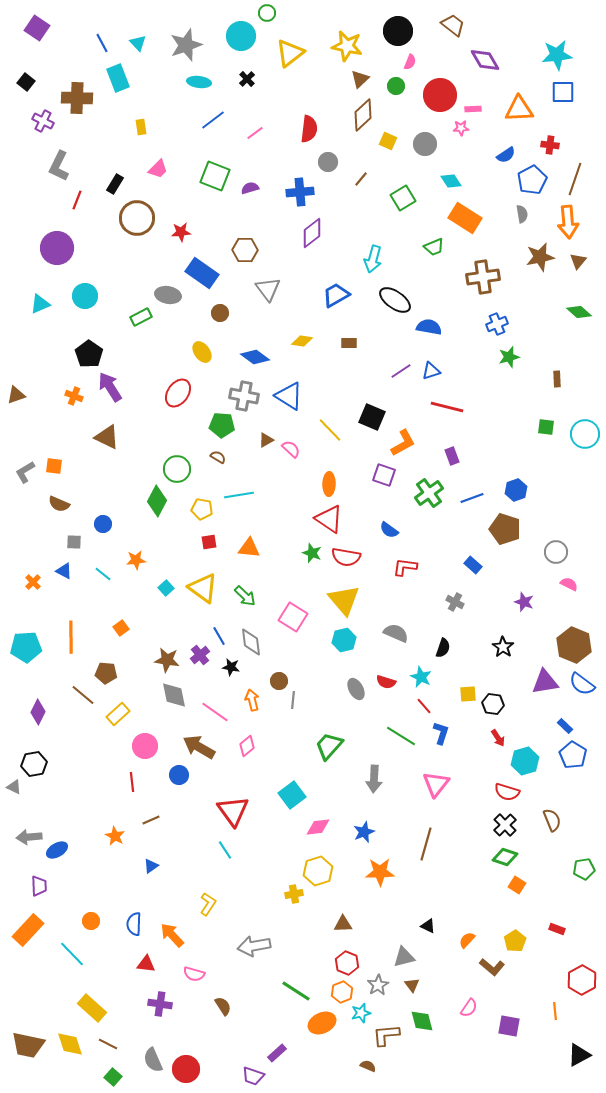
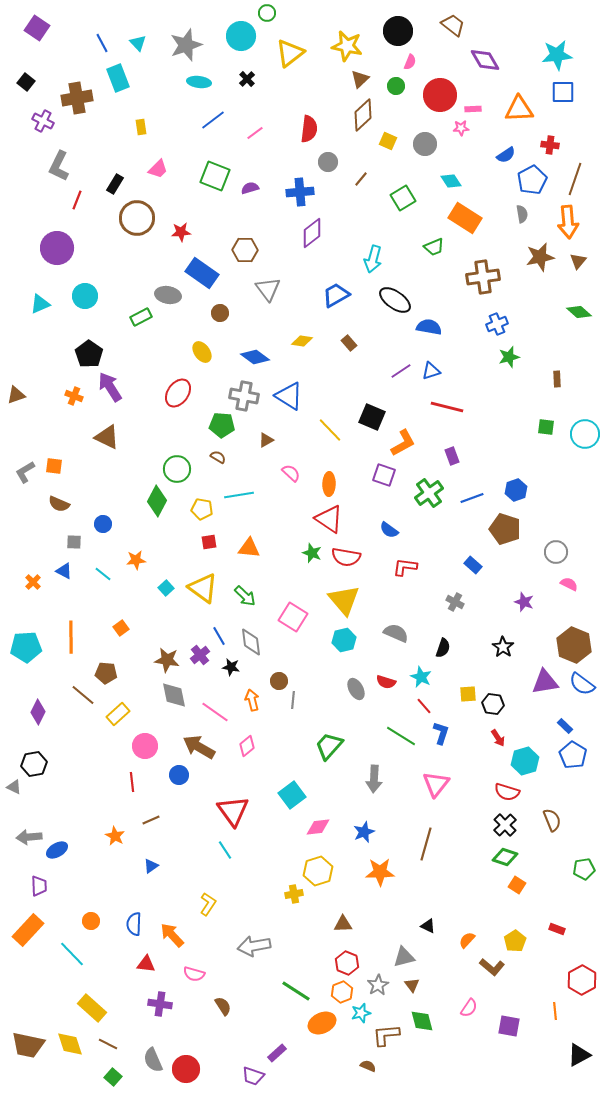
brown cross at (77, 98): rotated 12 degrees counterclockwise
brown rectangle at (349, 343): rotated 49 degrees clockwise
pink semicircle at (291, 449): moved 24 px down
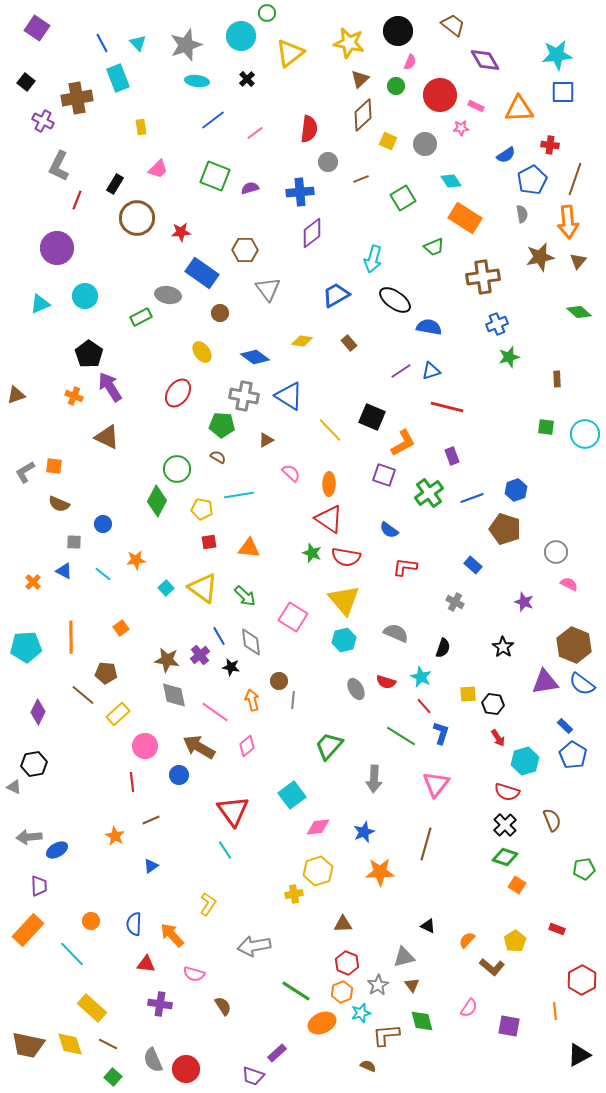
yellow star at (347, 46): moved 2 px right, 3 px up
cyan ellipse at (199, 82): moved 2 px left, 1 px up
pink rectangle at (473, 109): moved 3 px right, 3 px up; rotated 28 degrees clockwise
brown line at (361, 179): rotated 28 degrees clockwise
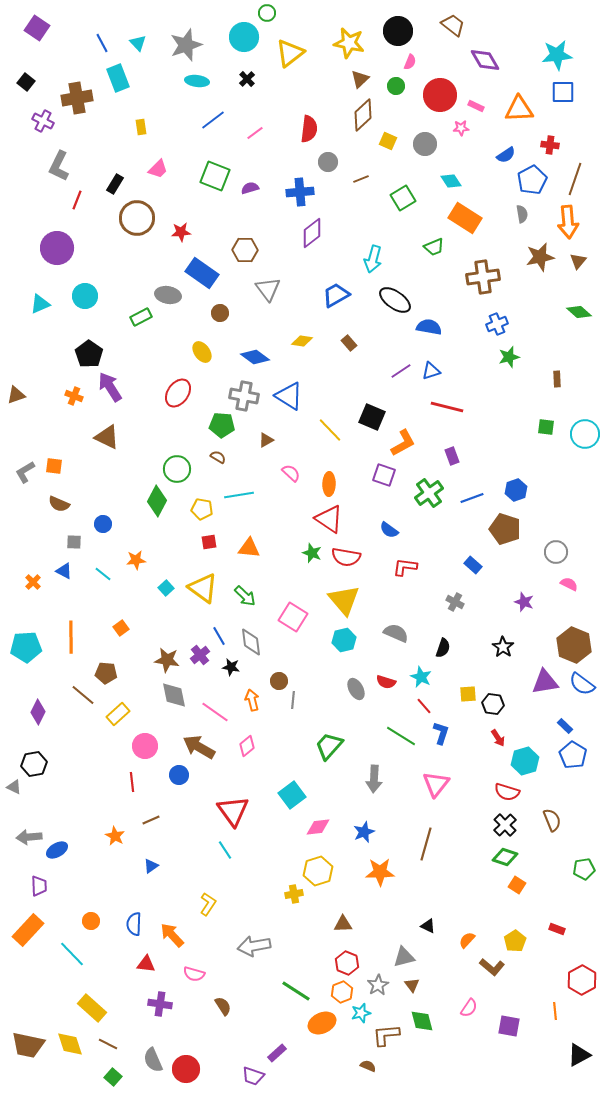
cyan circle at (241, 36): moved 3 px right, 1 px down
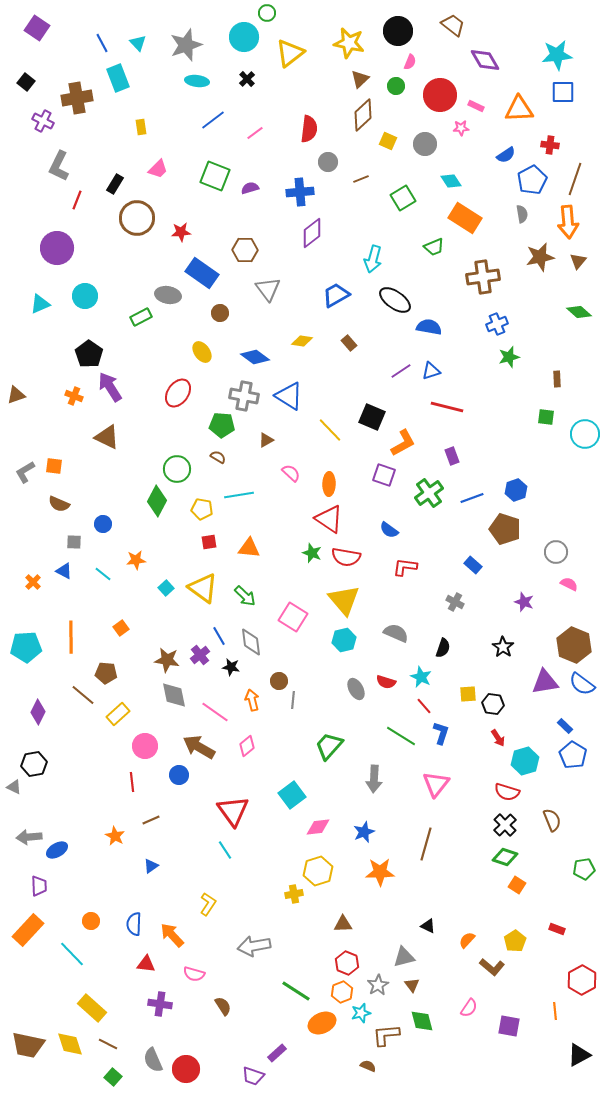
green square at (546, 427): moved 10 px up
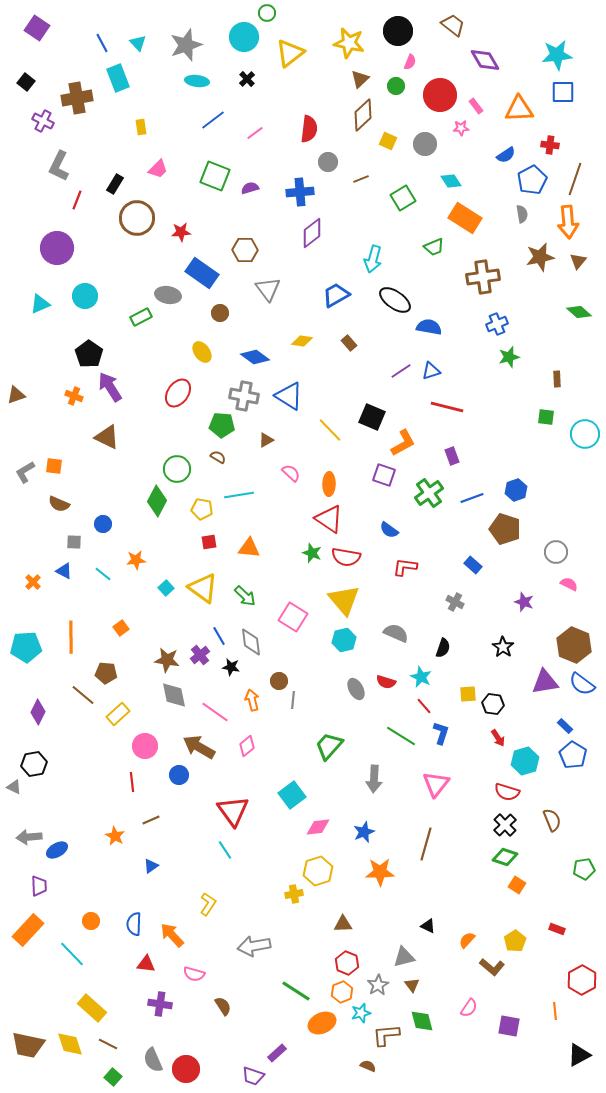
pink rectangle at (476, 106): rotated 28 degrees clockwise
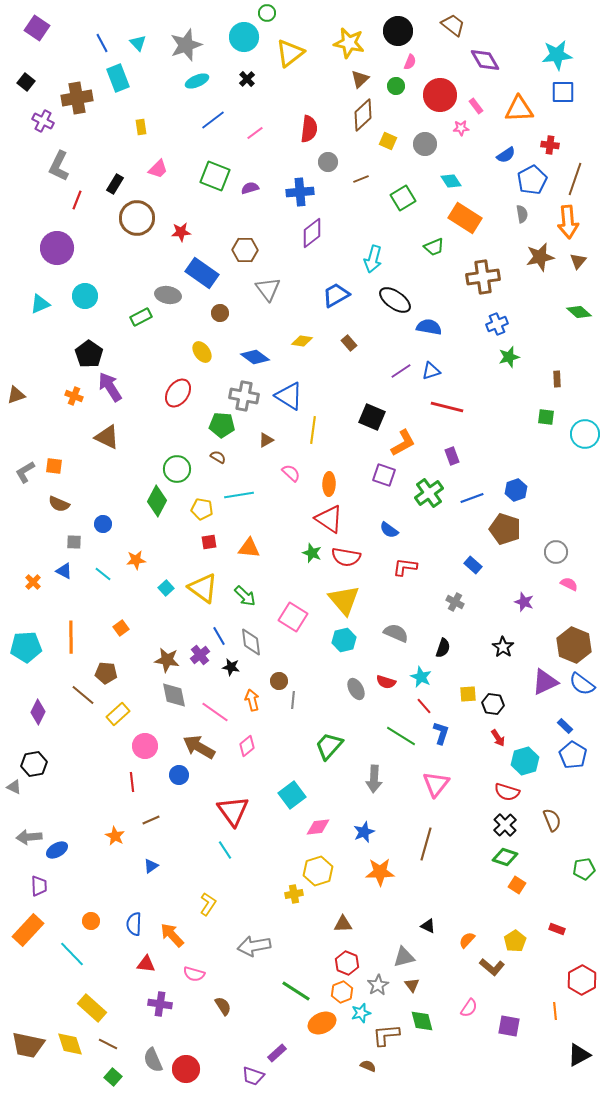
cyan ellipse at (197, 81): rotated 30 degrees counterclockwise
yellow line at (330, 430): moved 17 px left; rotated 52 degrees clockwise
purple triangle at (545, 682): rotated 16 degrees counterclockwise
